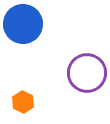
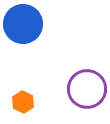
purple circle: moved 16 px down
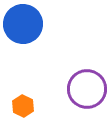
orange hexagon: moved 4 px down
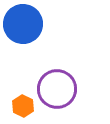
purple circle: moved 30 px left
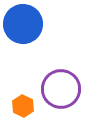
purple circle: moved 4 px right
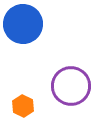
purple circle: moved 10 px right, 3 px up
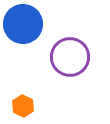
purple circle: moved 1 px left, 29 px up
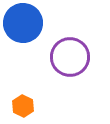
blue circle: moved 1 px up
